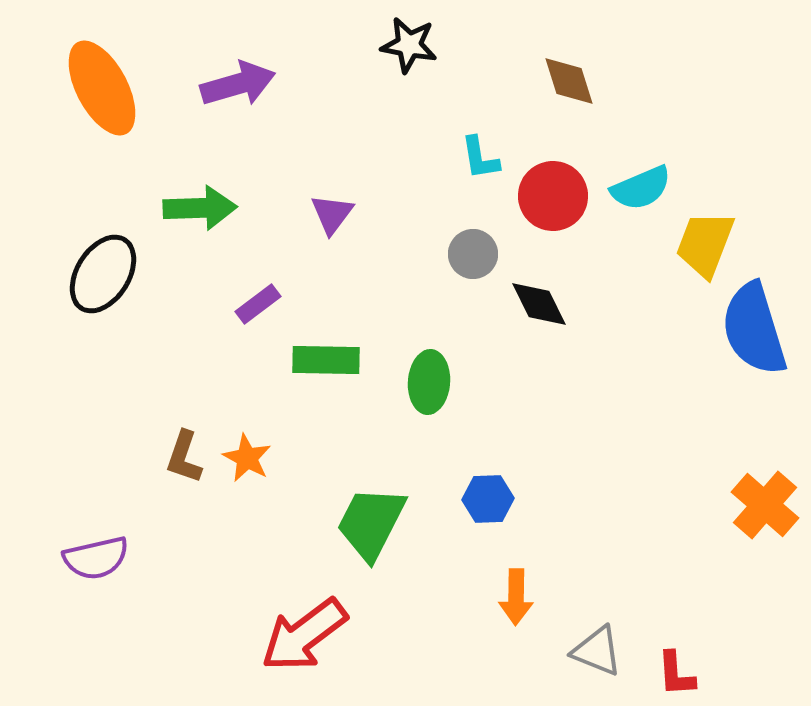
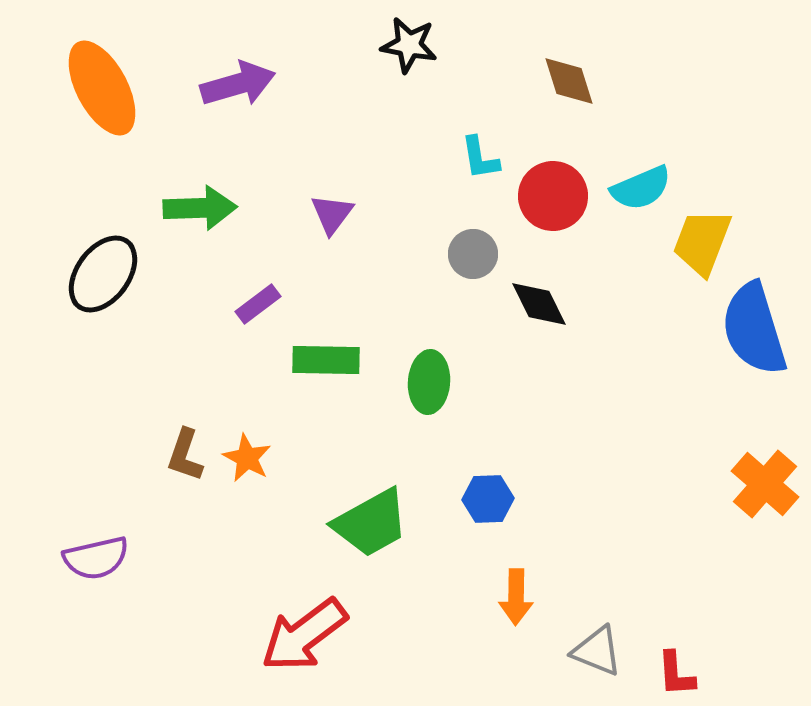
yellow trapezoid: moved 3 px left, 2 px up
black ellipse: rotated 4 degrees clockwise
brown L-shape: moved 1 px right, 2 px up
orange cross: moved 21 px up
green trapezoid: rotated 146 degrees counterclockwise
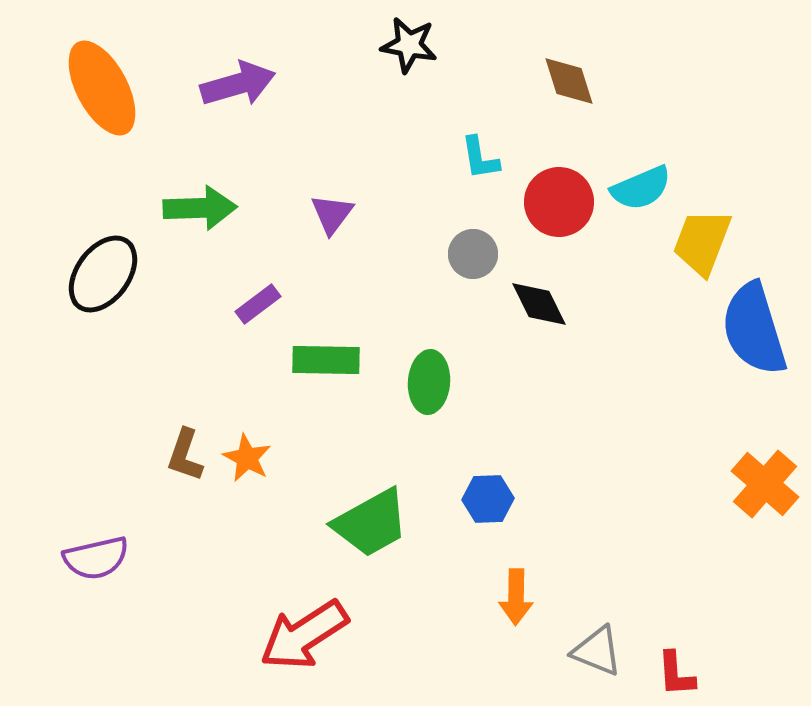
red circle: moved 6 px right, 6 px down
red arrow: rotated 4 degrees clockwise
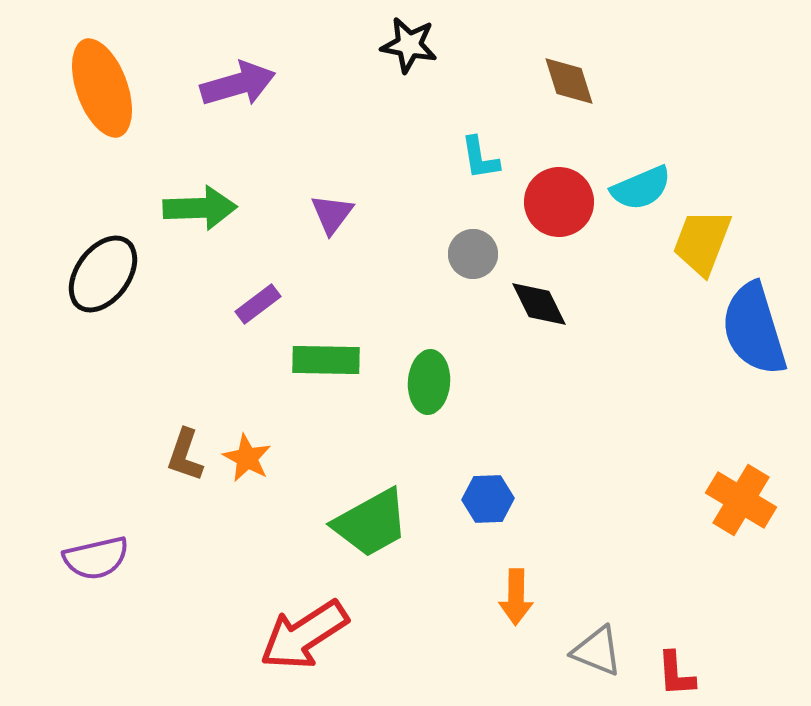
orange ellipse: rotated 8 degrees clockwise
orange cross: moved 24 px left, 16 px down; rotated 10 degrees counterclockwise
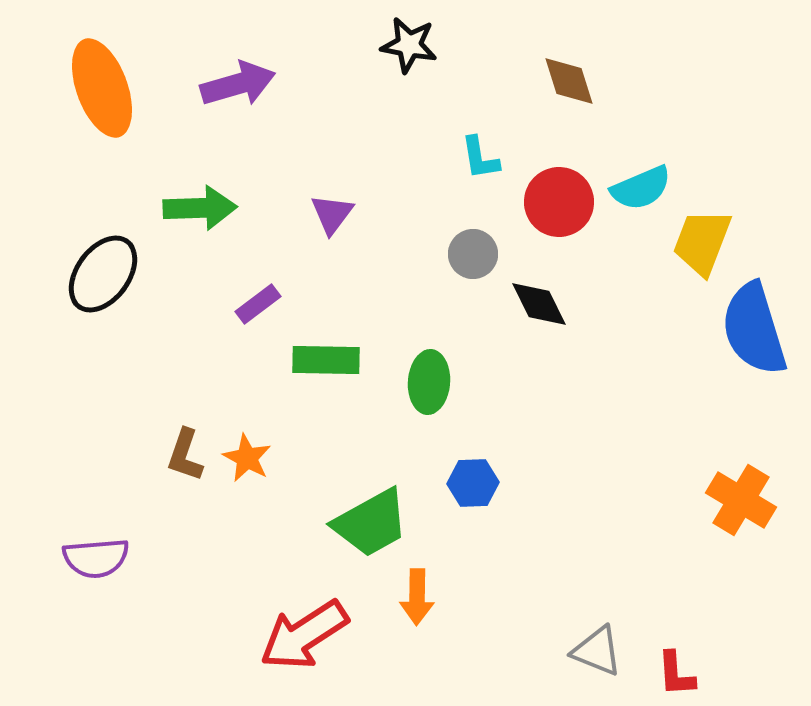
blue hexagon: moved 15 px left, 16 px up
purple semicircle: rotated 8 degrees clockwise
orange arrow: moved 99 px left
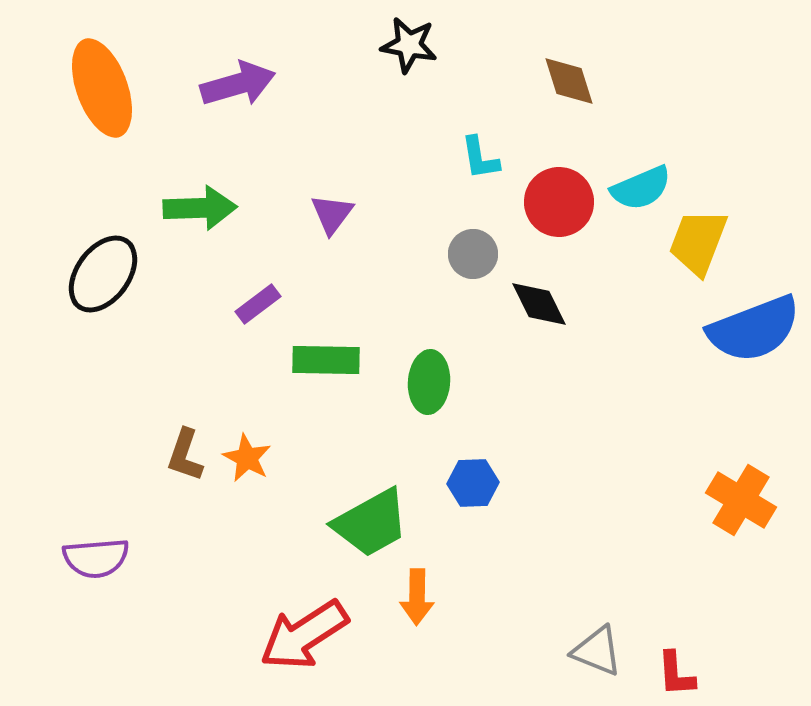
yellow trapezoid: moved 4 px left
blue semicircle: rotated 94 degrees counterclockwise
